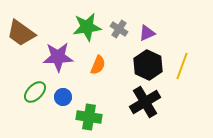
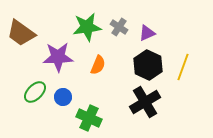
gray cross: moved 2 px up
yellow line: moved 1 px right, 1 px down
green cross: moved 1 px down; rotated 15 degrees clockwise
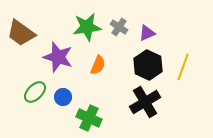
purple star: rotated 20 degrees clockwise
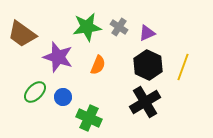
brown trapezoid: moved 1 px right, 1 px down
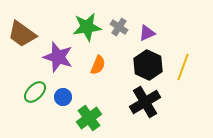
green cross: rotated 30 degrees clockwise
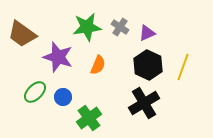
gray cross: moved 1 px right
black cross: moved 1 px left, 1 px down
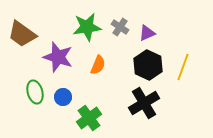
green ellipse: rotated 60 degrees counterclockwise
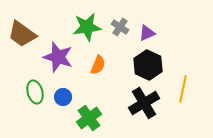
yellow line: moved 22 px down; rotated 8 degrees counterclockwise
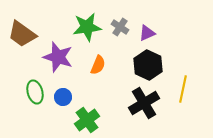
green cross: moved 2 px left, 2 px down
